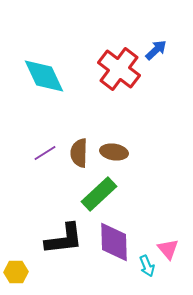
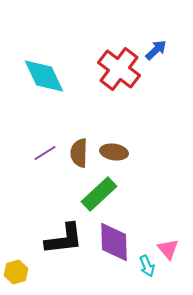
yellow hexagon: rotated 15 degrees counterclockwise
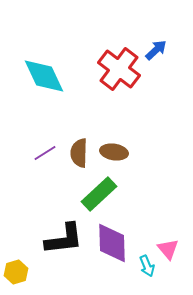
purple diamond: moved 2 px left, 1 px down
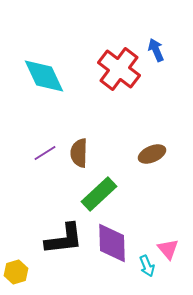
blue arrow: rotated 70 degrees counterclockwise
brown ellipse: moved 38 px right, 2 px down; rotated 32 degrees counterclockwise
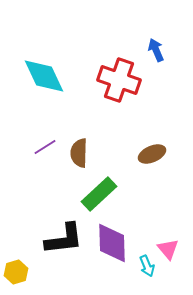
red cross: moved 11 px down; rotated 18 degrees counterclockwise
purple line: moved 6 px up
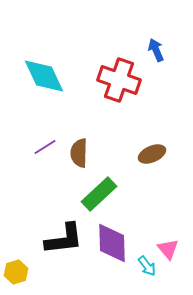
cyan arrow: rotated 15 degrees counterclockwise
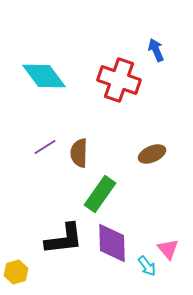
cyan diamond: rotated 12 degrees counterclockwise
green rectangle: moved 1 px right; rotated 12 degrees counterclockwise
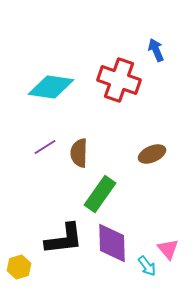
cyan diamond: moved 7 px right, 11 px down; rotated 45 degrees counterclockwise
yellow hexagon: moved 3 px right, 5 px up
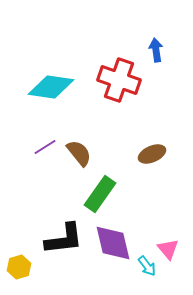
blue arrow: rotated 15 degrees clockwise
brown semicircle: rotated 140 degrees clockwise
purple diamond: moved 1 px right; rotated 12 degrees counterclockwise
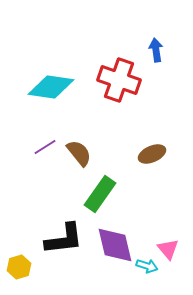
purple diamond: moved 2 px right, 2 px down
cyan arrow: rotated 35 degrees counterclockwise
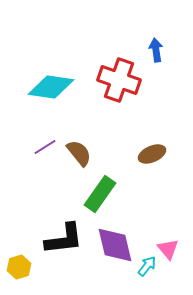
cyan arrow: rotated 70 degrees counterclockwise
